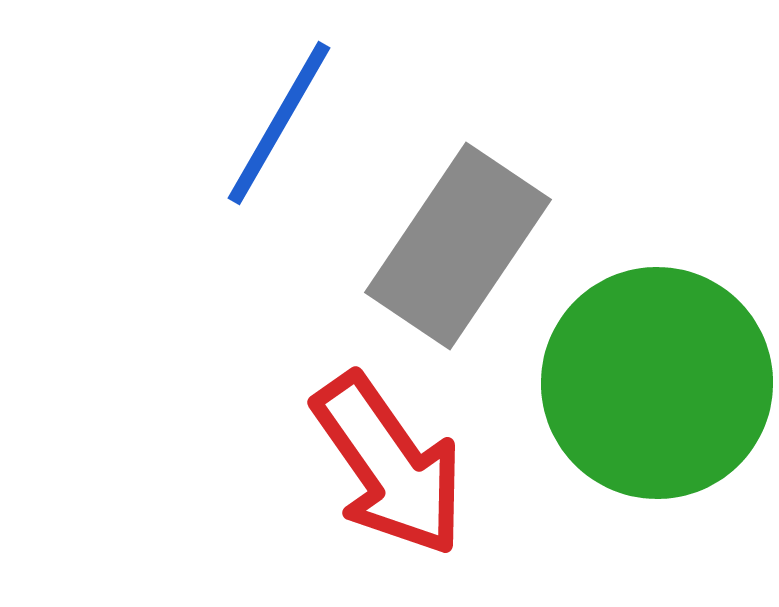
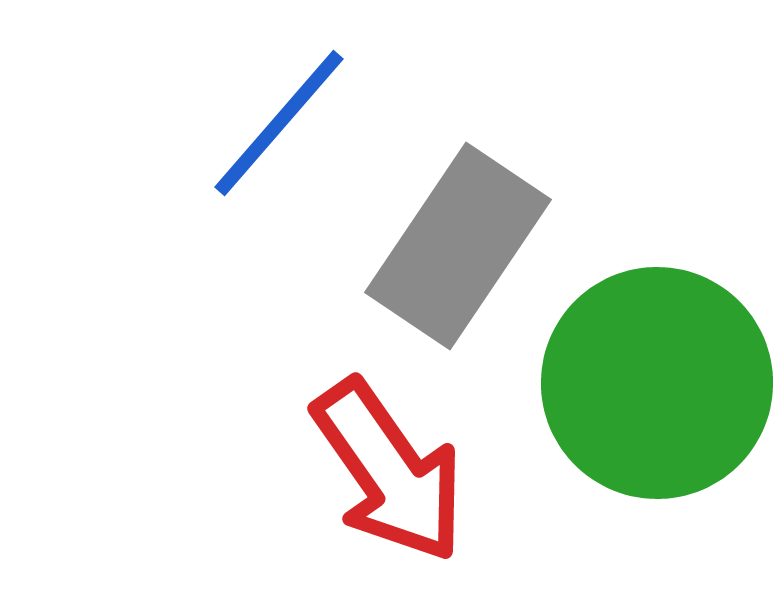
blue line: rotated 11 degrees clockwise
red arrow: moved 6 px down
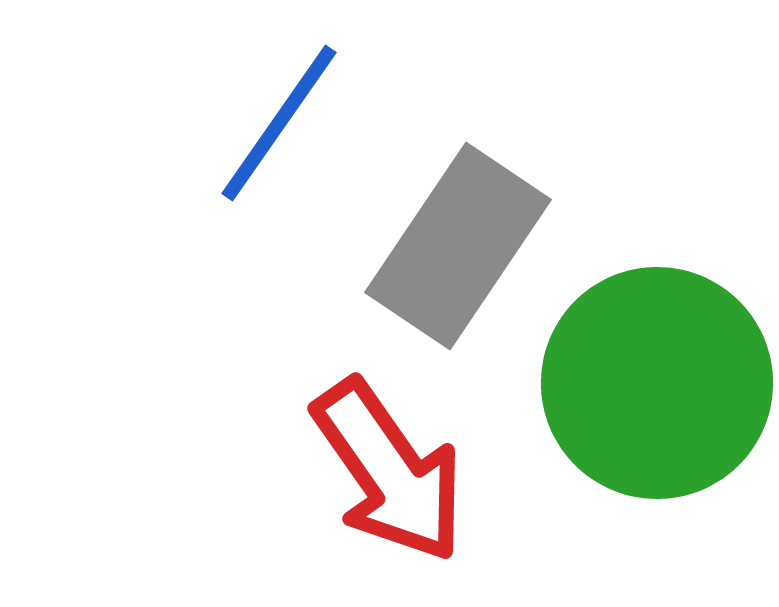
blue line: rotated 6 degrees counterclockwise
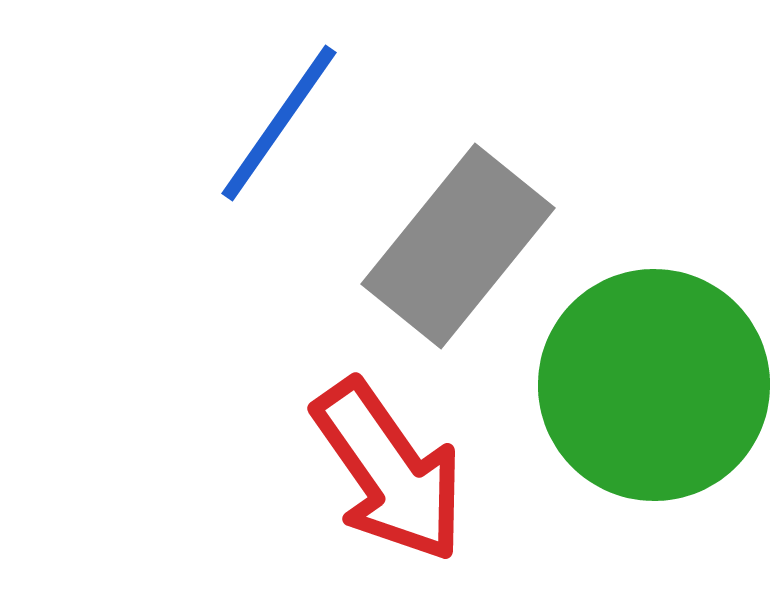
gray rectangle: rotated 5 degrees clockwise
green circle: moved 3 px left, 2 px down
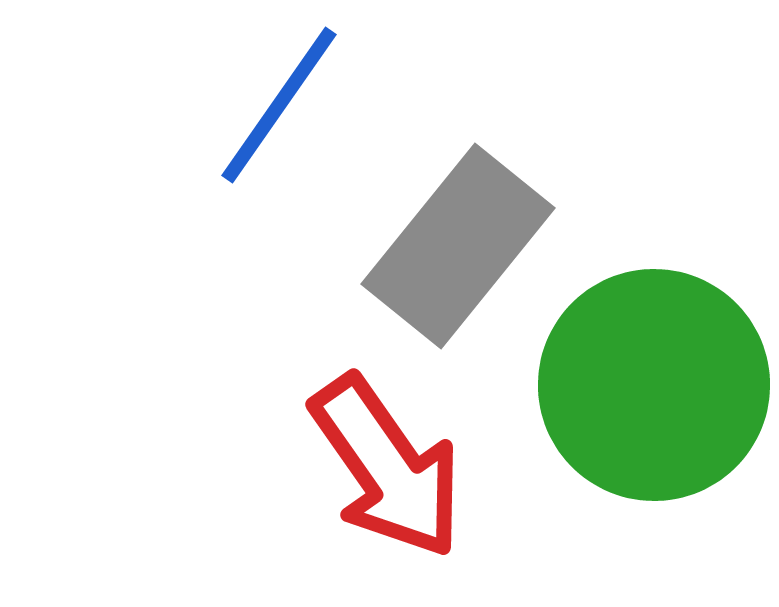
blue line: moved 18 px up
red arrow: moved 2 px left, 4 px up
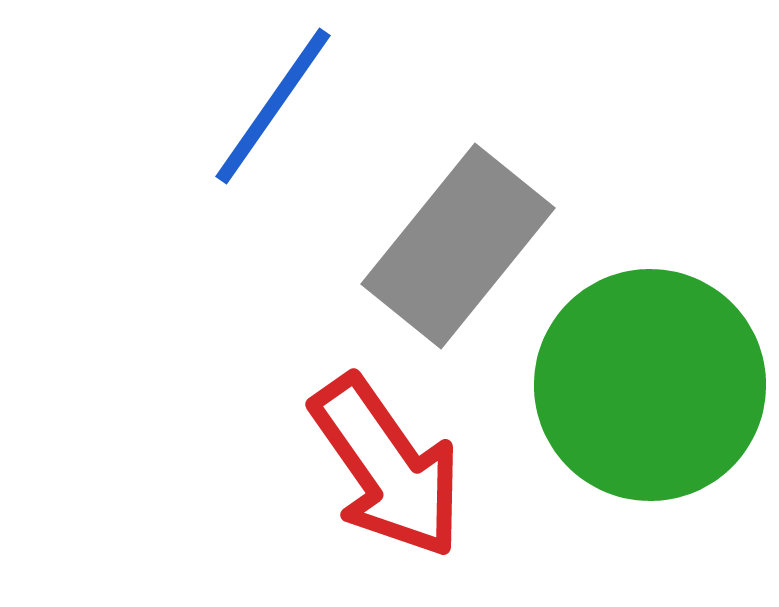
blue line: moved 6 px left, 1 px down
green circle: moved 4 px left
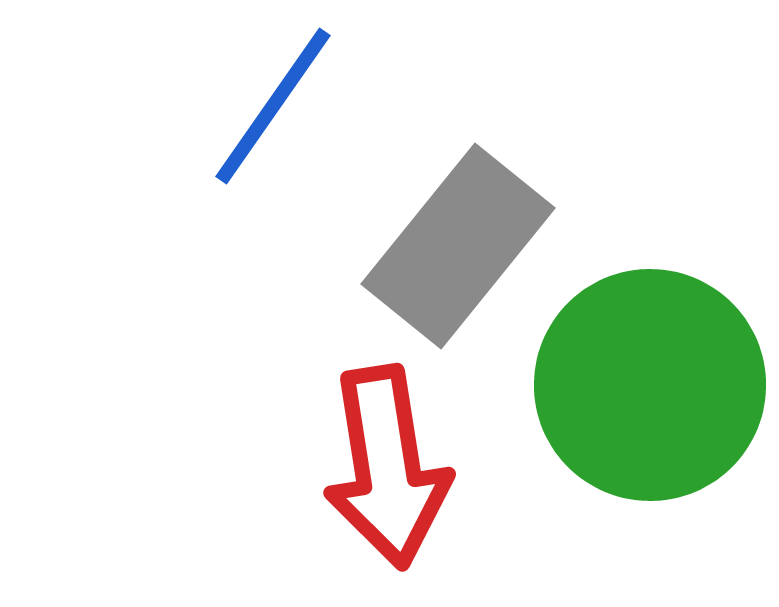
red arrow: rotated 26 degrees clockwise
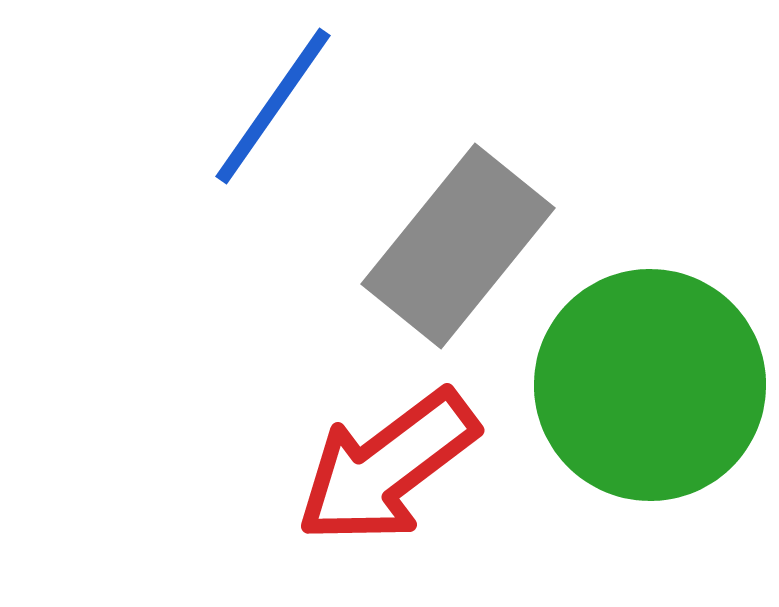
red arrow: rotated 62 degrees clockwise
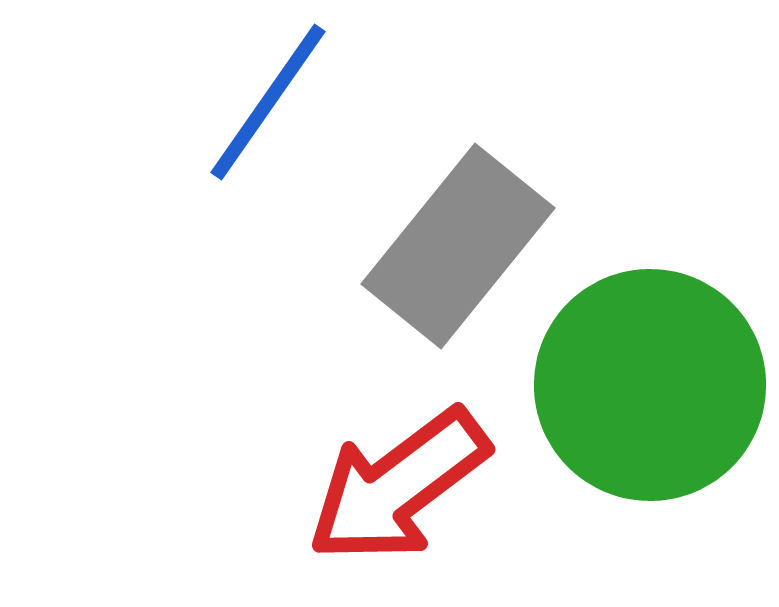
blue line: moved 5 px left, 4 px up
red arrow: moved 11 px right, 19 px down
